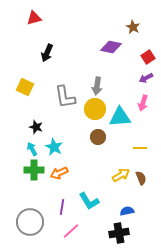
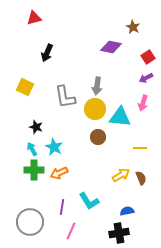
cyan triangle: rotated 10 degrees clockwise
pink line: rotated 24 degrees counterclockwise
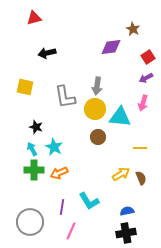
brown star: moved 2 px down
purple diamond: rotated 20 degrees counterclockwise
black arrow: rotated 54 degrees clockwise
yellow square: rotated 12 degrees counterclockwise
yellow arrow: moved 1 px up
black cross: moved 7 px right
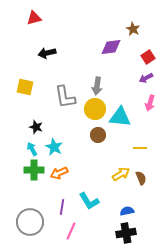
pink arrow: moved 7 px right
brown circle: moved 2 px up
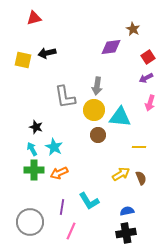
yellow square: moved 2 px left, 27 px up
yellow circle: moved 1 px left, 1 px down
yellow line: moved 1 px left, 1 px up
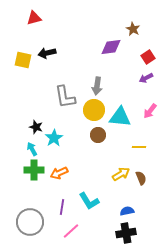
pink arrow: moved 8 px down; rotated 21 degrees clockwise
cyan star: moved 9 px up; rotated 12 degrees clockwise
pink line: rotated 24 degrees clockwise
